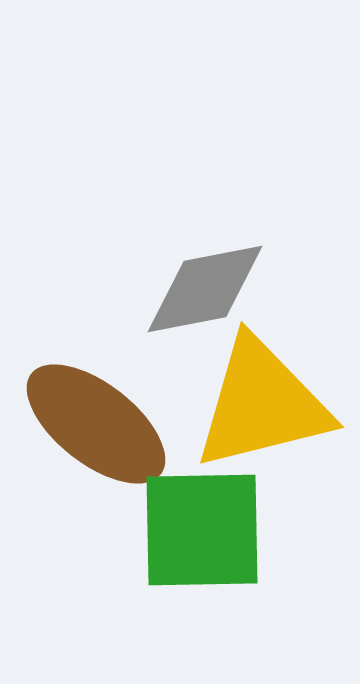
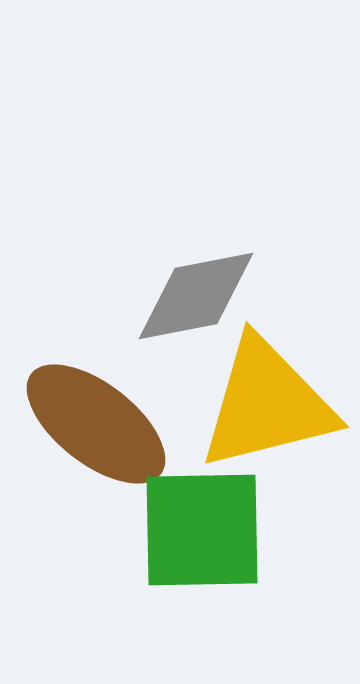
gray diamond: moved 9 px left, 7 px down
yellow triangle: moved 5 px right
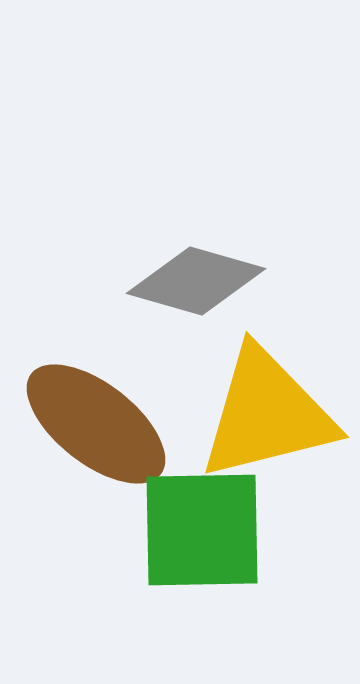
gray diamond: moved 15 px up; rotated 27 degrees clockwise
yellow triangle: moved 10 px down
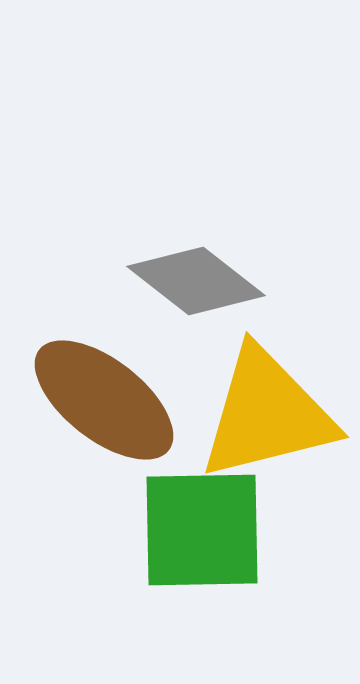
gray diamond: rotated 22 degrees clockwise
brown ellipse: moved 8 px right, 24 px up
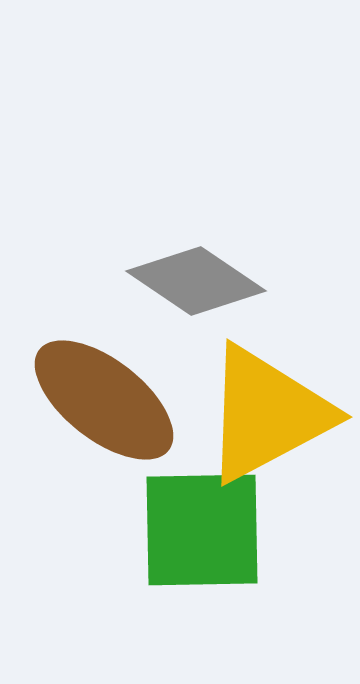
gray diamond: rotated 4 degrees counterclockwise
yellow triangle: rotated 14 degrees counterclockwise
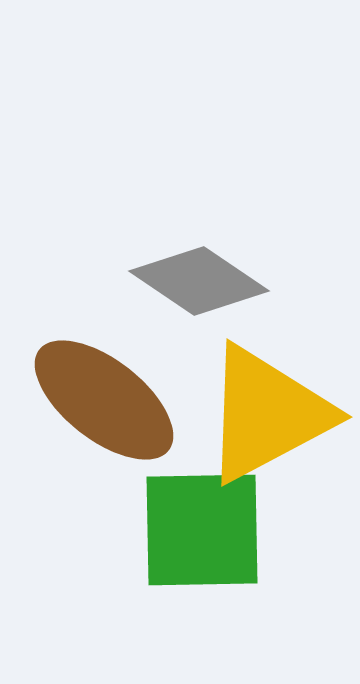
gray diamond: moved 3 px right
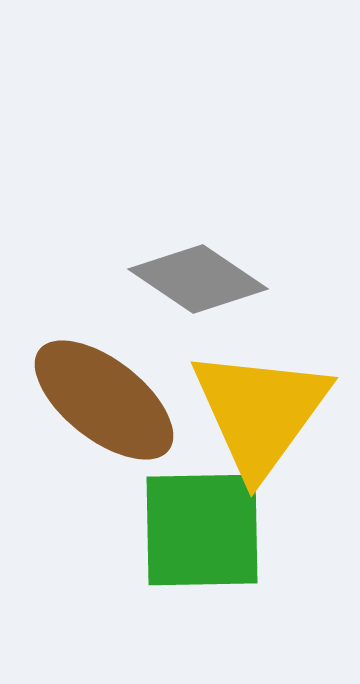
gray diamond: moved 1 px left, 2 px up
yellow triangle: moved 7 px left, 2 px up; rotated 26 degrees counterclockwise
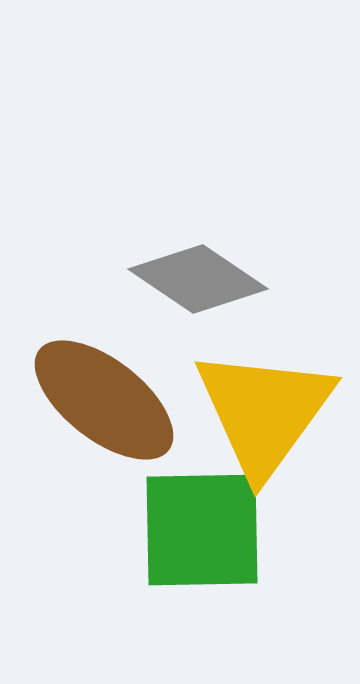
yellow triangle: moved 4 px right
